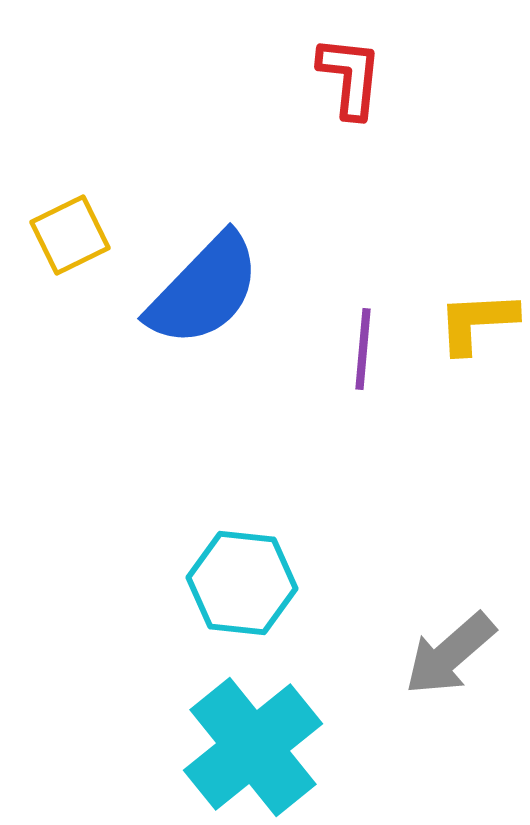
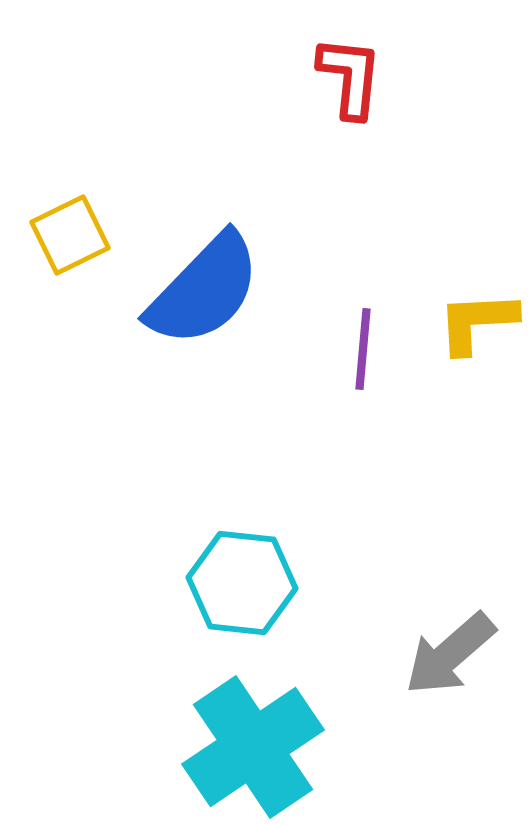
cyan cross: rotated 5 degrees clockwise
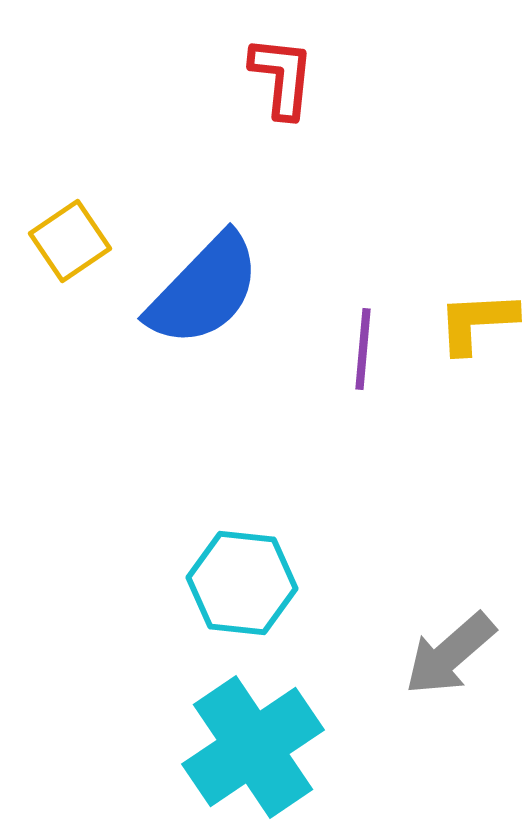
red L-shape: moved 68 px left
yellow square: moved 6 px down; rotated 8 degrees counterclockwise
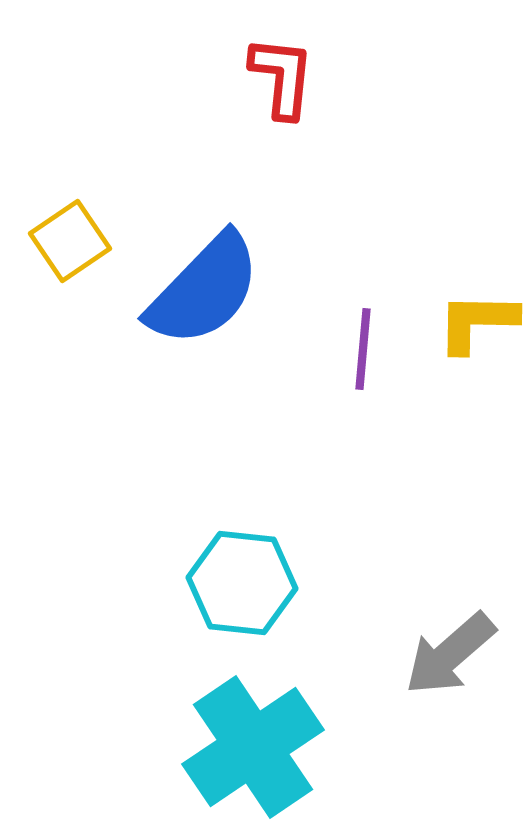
yellow L-shape: rotated 4 degrees clockwise
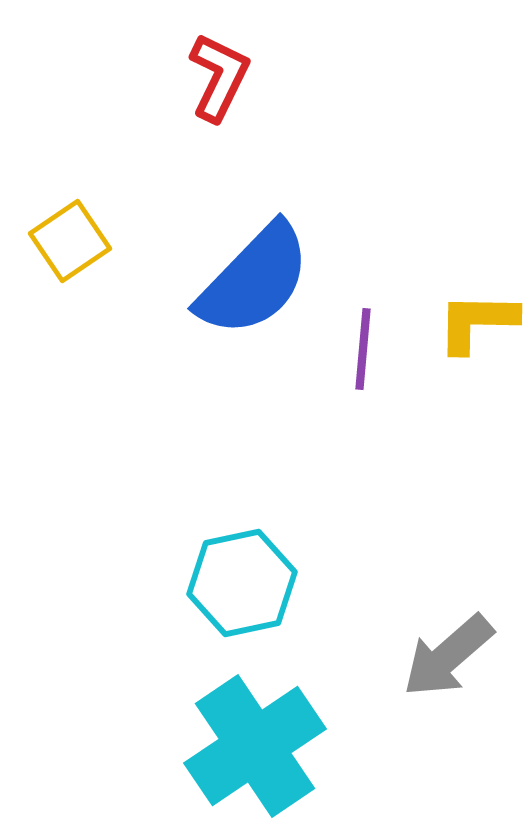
red L-shape: moved 63 px left; rotated 20 degrees clockwise
blue semicircle: moved 50 px right, 10 px up
cyan hexagon: rotated 18 degrees counterclockwise
gray arrow: moved 2 px left, 2 px down
cyan cross: moved 2 px right, 1 px up
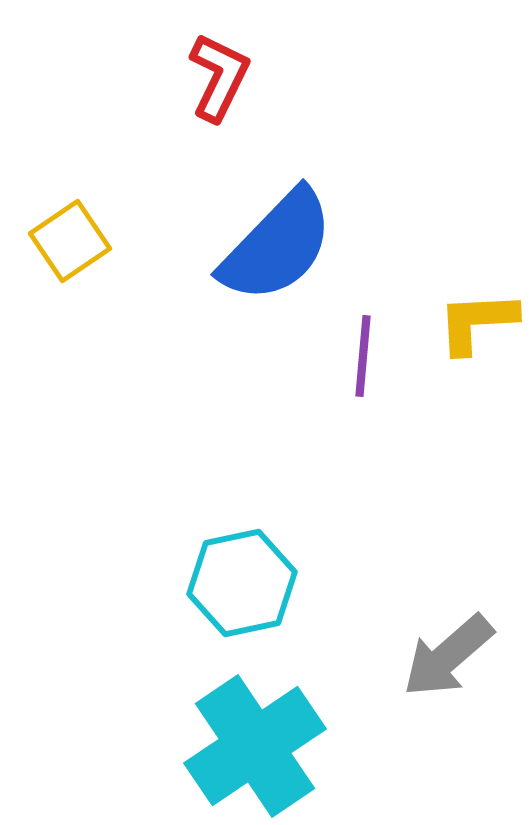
blue semicircle: moved 23 px right, 34 px up
yellow L-shape: rotated 4 degrees counterclockwise
purple line: moved 7 px down
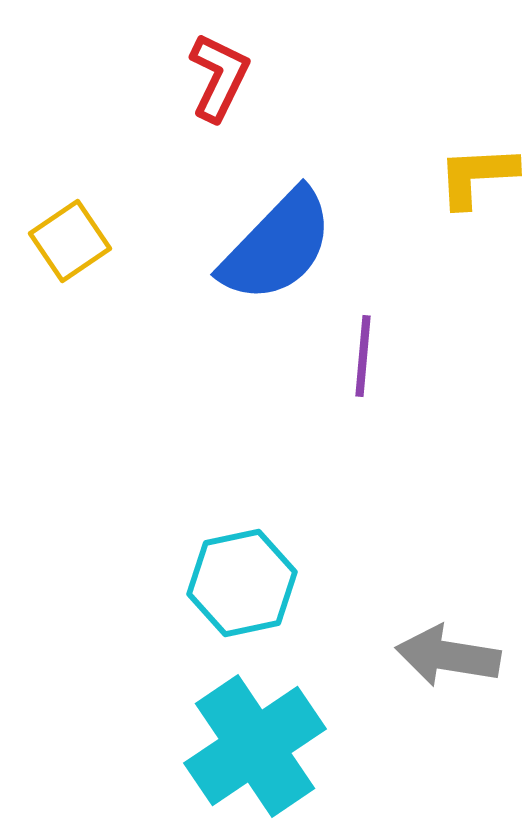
yellow L-shape: moved 146 px up
gray arrow: rotated 50 degrees clockwise
